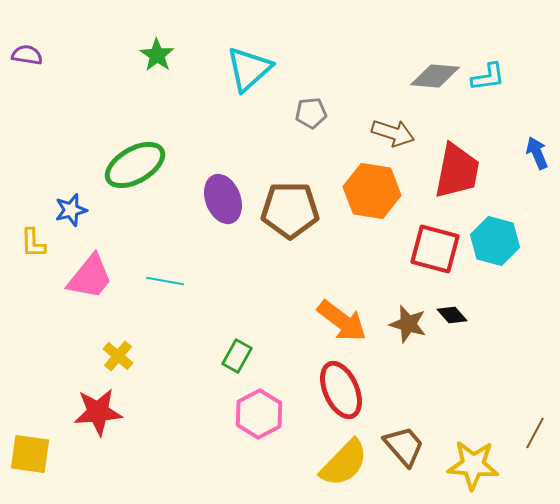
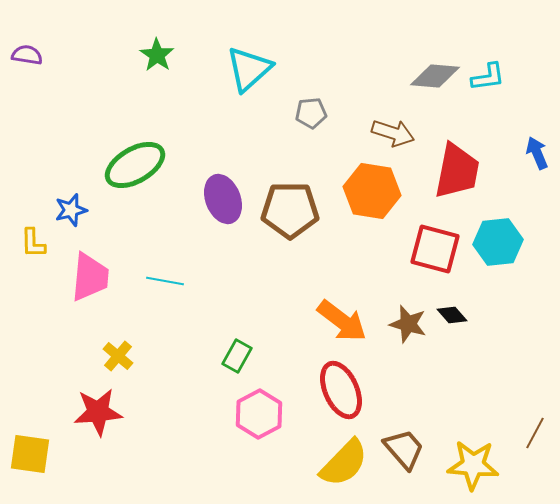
cyan hexagon: moved 3 px right, 1 px down; rotated 21 degrees counterclockwise
pink trapezoid: rotated 34 degrees counterclockwise
brown trapezoid: moved 3 px down
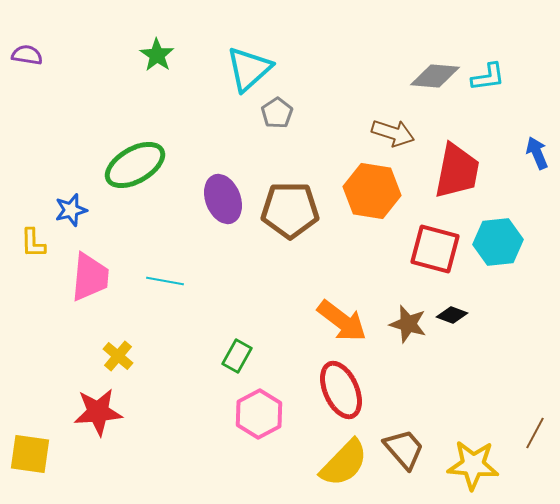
gray pentagon: moved 34 px left; rotated 28 degrees counterclockwise
black diamond: rotated 28 degrees counterclockwise
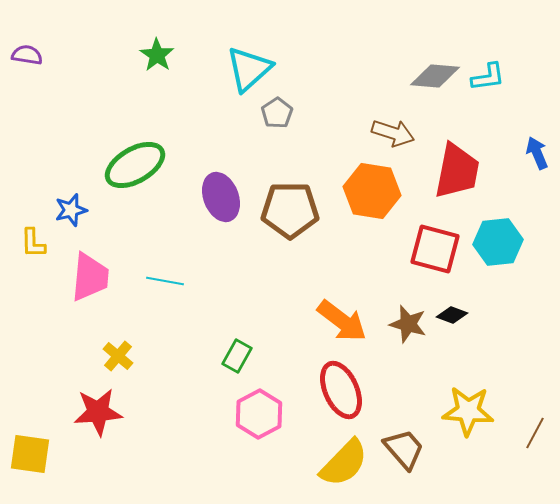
purple ellipse: moved 2 px left, 2 px up
yellow star: moved 5 px left, 54 px up
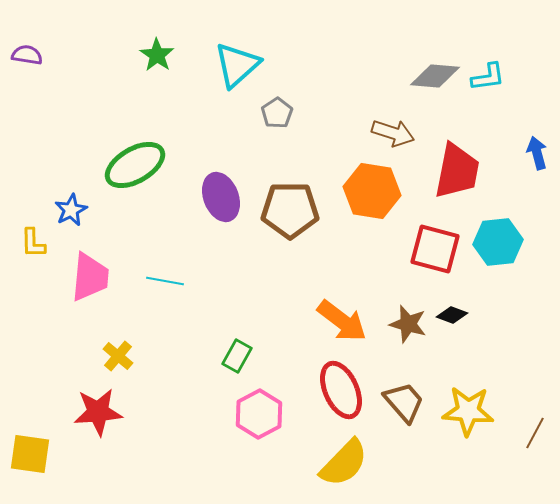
cyan triangle: moved 12 px left, 4 px up
blue arrow: rotated 8 degrees clockwise
blue star: rotated 12 degrees counterclockwise
brown trapezoid: moved 47 px up
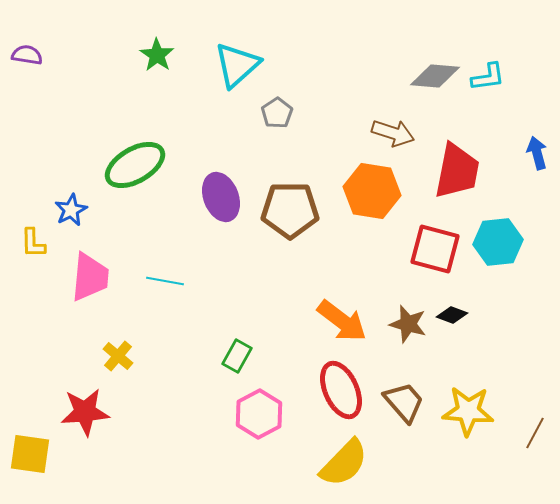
red star: moved 13 px left
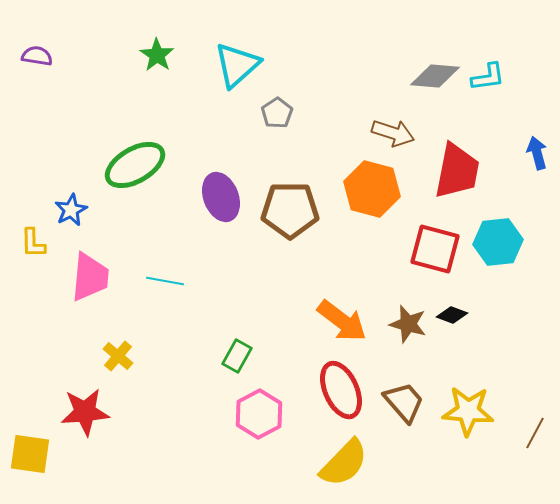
purple semicircle: moved 10 px right, 1 px down
orange hexagon: moved 2 px up; rotated 6 degrees clockwise
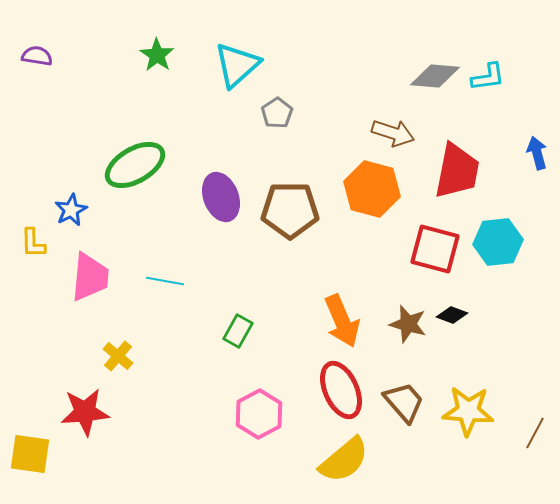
orange arrow: rotated 30 degrees clockwise
green rectangle: moved 1 px right, 25 px up
yellow semicircle: moved 3 px up; rotated 6 degrees clockwise
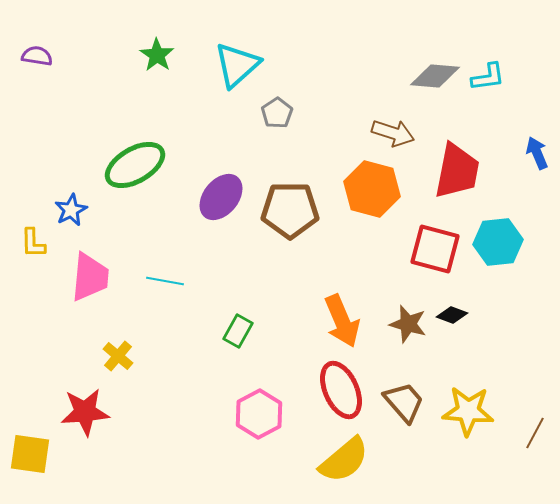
blue arrow: rotated 8 degrees counterclockwise
purple ellipse: rotated 60 degrees clockwise
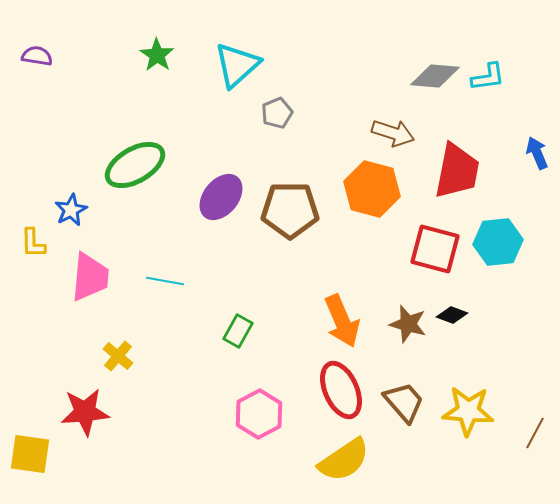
gray pentagon: rotated 12 degrees clockwise
yellow semicircle: rotated 6 degrees clockwise
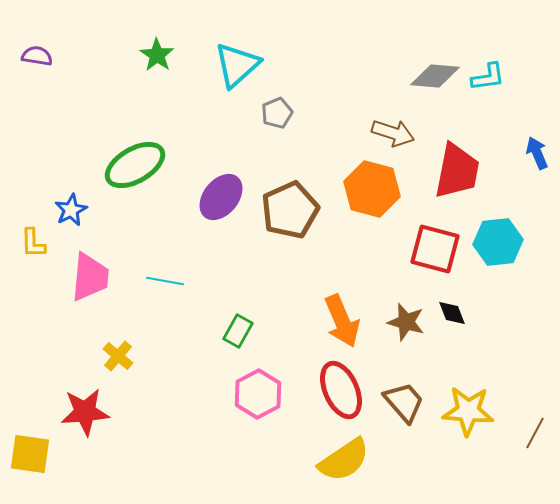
brown pentagon: rotated 24 degrees counterclockwise
black diamond: moved 2 px up; rotated 48 degrees clockwise
brown star: moved 2 px left, 2 px up
pink hexagon: moved 1 px left, 20 px up
